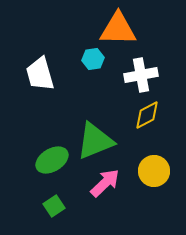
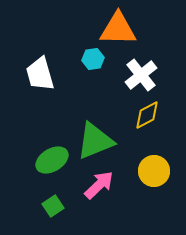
white cross: rotated 28 degrees counterclockwise
pink arrow: moved 6 px left, 2 px down
green square: moved 1 px left
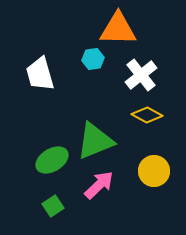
yellow diamond: rotated 56 degrees clockwise
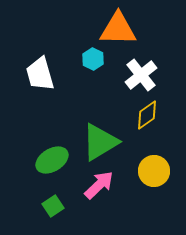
cyan hexagon: rotated 25 degrees counterclockwise
yellow diamond: rotated 64 degrees counterclockwise
green triangle: moved 5 px right, 1 px down; rotated 9 degrees counterclockwise
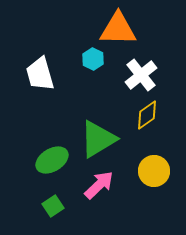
green triangle: moved 2 px left, 3 px up
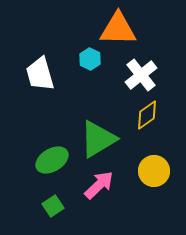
cyan hexagon: moved 3 px left
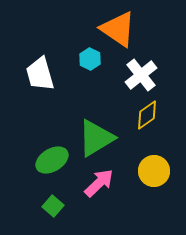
orange triangle: rotated 33 degrees clockwise
green triangle: moved 2 px left, 1 px up
pink arrow: moved 2 px up
green square: rotated 15 degrees counterclockwise
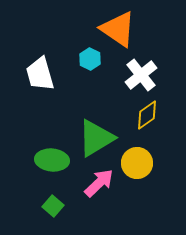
green ellipse: rotated 36 degrees clockwise
yellow circle: moved 17 px left, 8 px up
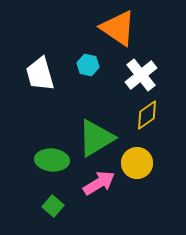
orange triangle: moved 1 px up
cyan hexagon: moved 2 px left, 6 px down; rotated 15 degrees counterclockwise
pink arrow: rotated 12 degrees clockwise
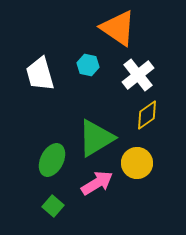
white cross: moved 3 px left
green ellipse: rotated 68 degrees counterclockwise
pink arrow: moved 2 px left
